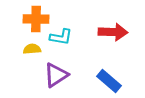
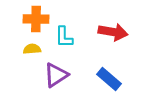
red arrow: rotated 8 degrees clockwise
cyan L-shape: moved 3 px right; rotated 80 degrees clockwise
blue rectangle: moved 2 px up
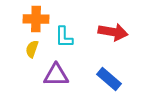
yellow semicircle: rotated 66 degrees counterclockwise
purple triangle: rotated 32 degrees clockwise
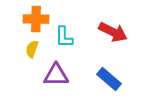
red arrow: rotated 16 degrees clockwise
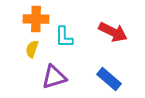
purple triangle: moved 2 px left, 2 px down; rotated 16 degrees counterclockwise
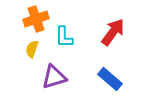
orange cross: rotated 20 degrees counterclockwise
red arrow: rotated 80 degrees counterclockwise
blue rectangle: moved 1 px right
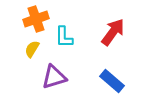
yellow semicircle: rotated 12 degrees clockwise
blue rectangle: moved 2 px right, 2 px down
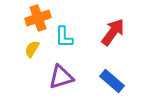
orange cross: moved 2 px right, 1 px up
purple triangle: moved 7 px right
